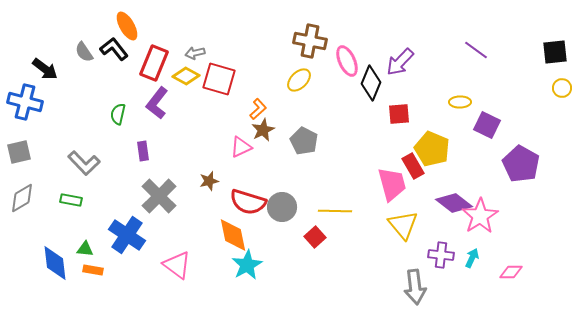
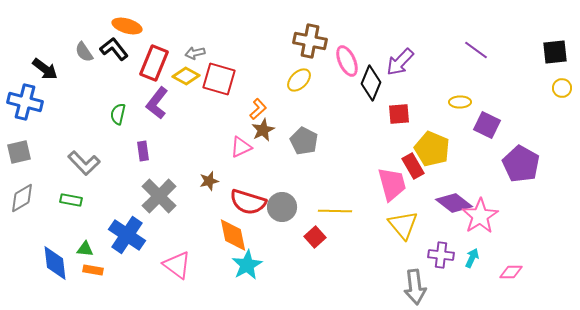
orange ellipse at (127, 26): rotated 44 degrees counterclockwise
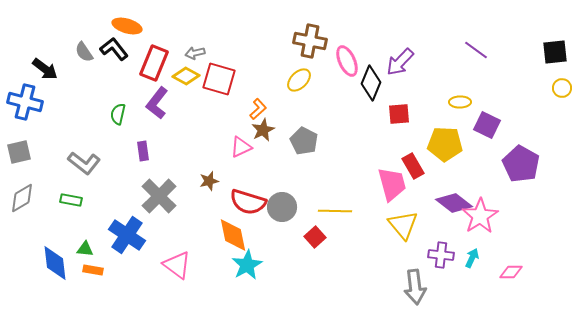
yellow pentagon at (432, 149): moved 13 px right, 5 px up; rotated 20 degrees counterclockwise
gray L-shape at (84, 163): rotated 8 degrees counterclockwise
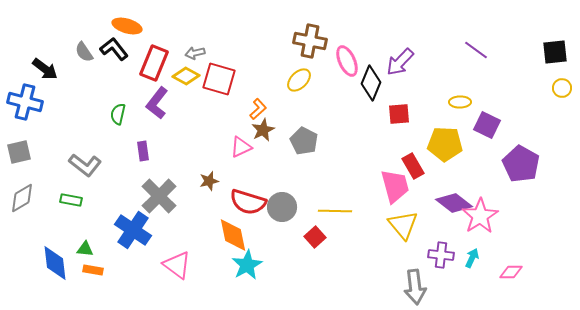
gray L-shape at (84, 163): moved 1 px right, 2 px down
pink trapezoid at (392, 184): moved 3 px right, 2 px down
blue cross at (127, 235): moved 6 px right, 5 px up
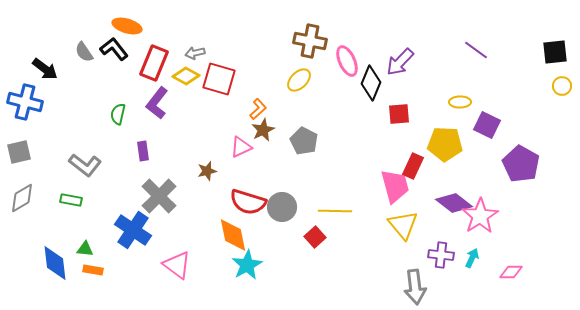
yellow circle at (562, 88): moved 2 px up
red rectangle at (413, 166): rotated 55 degrees clockwise
brown star at (209, 181): moved 2 px left, 10 px up
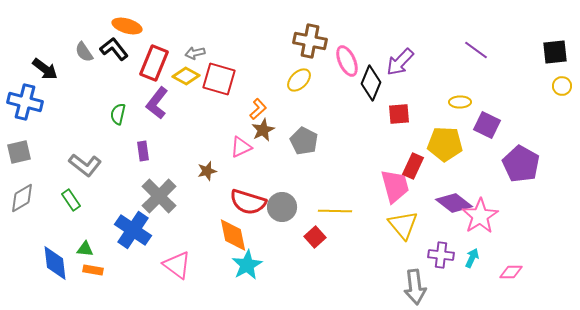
green rectangle at (71, 200): rotated 45 degrees clockwise
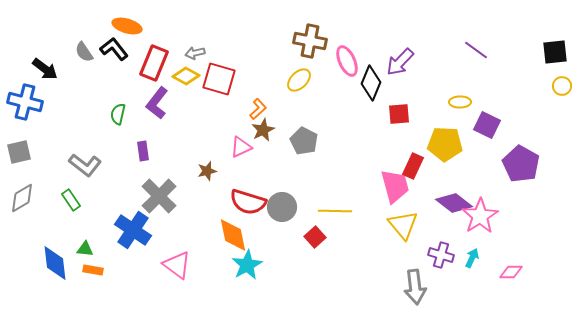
purple cross at (441, 255): rotated 10 degrees clockwise
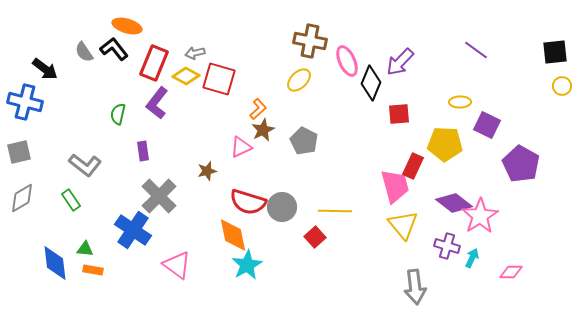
purple cross at (441, 255): moved 6 px right, 9 px up
